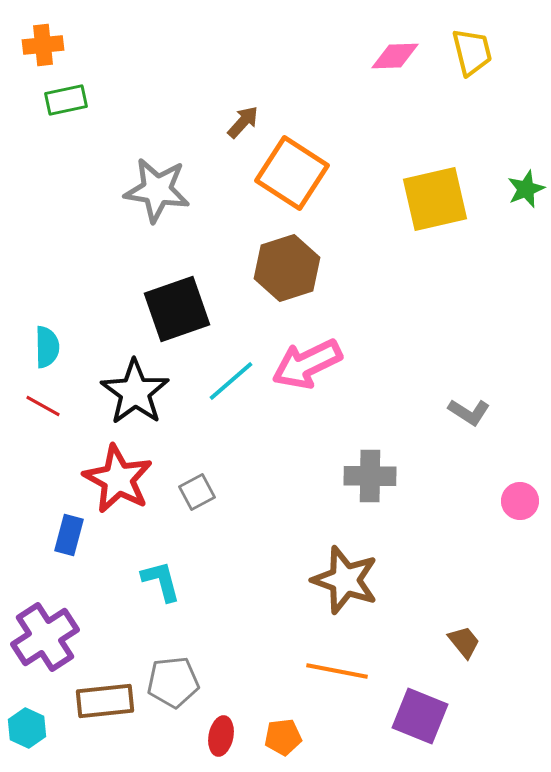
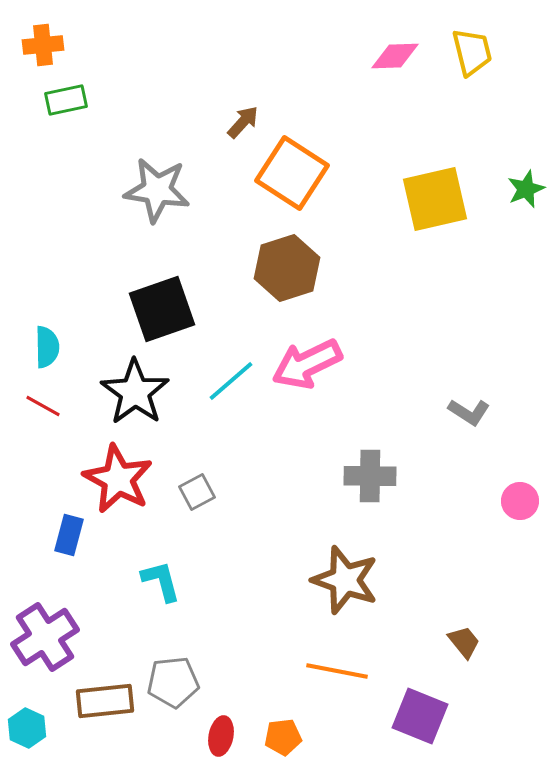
black square: moved 15 px left
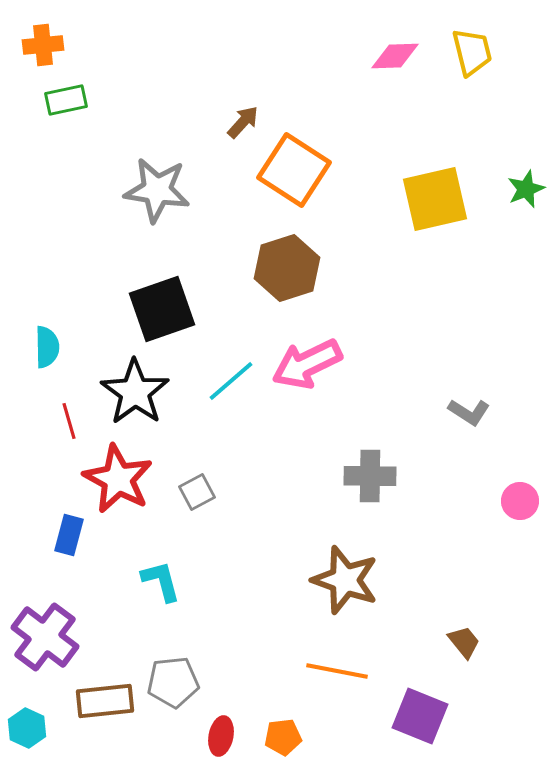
orange square: moved 2 px right, 3 px up
red line: moved 26 px right, 15 px down; rotated 45 degrees clockwise
purple cross: rotated 20 degrees counterclockwise
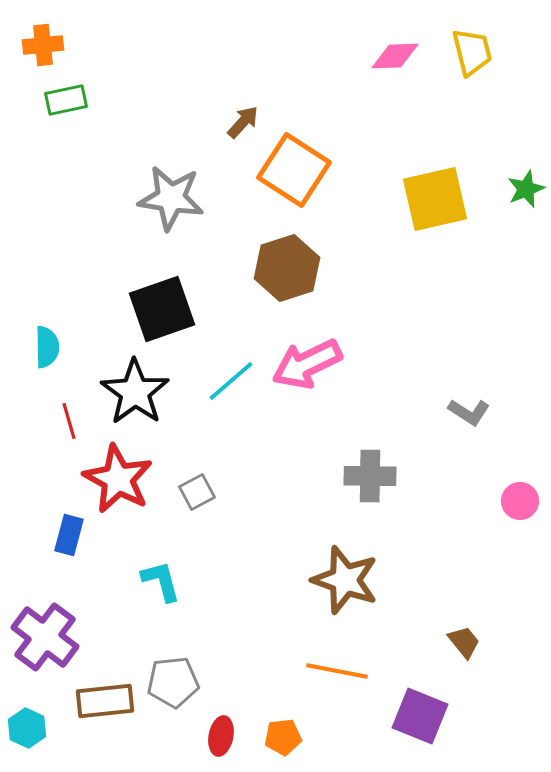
gray star: moved 14 px right, 8 px down
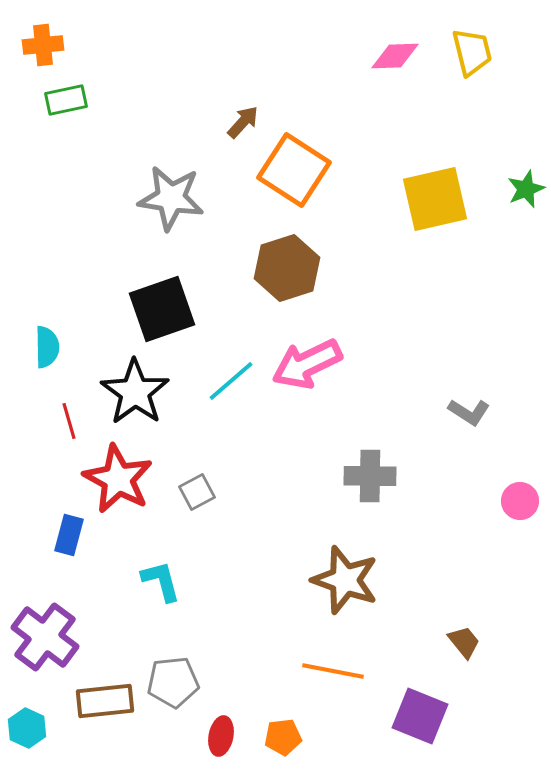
orange line: moved 4 px left
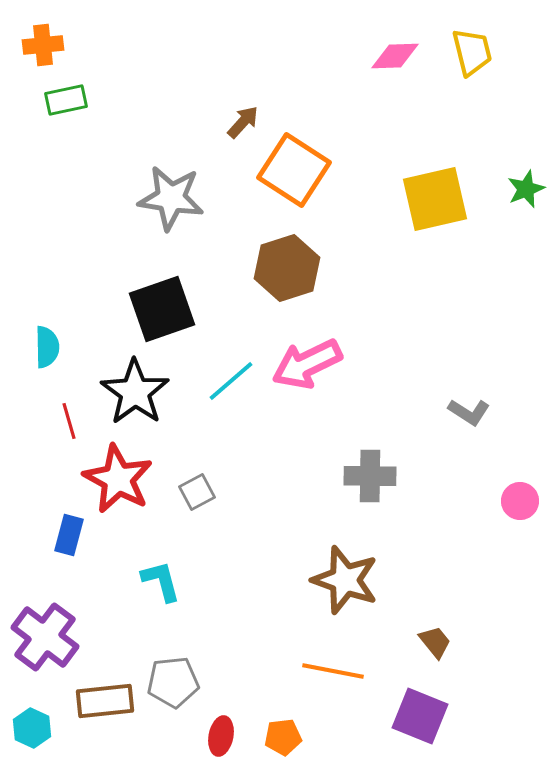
brown trapezoid: moved 29 px left
cyan hexagon: moved 5 px right
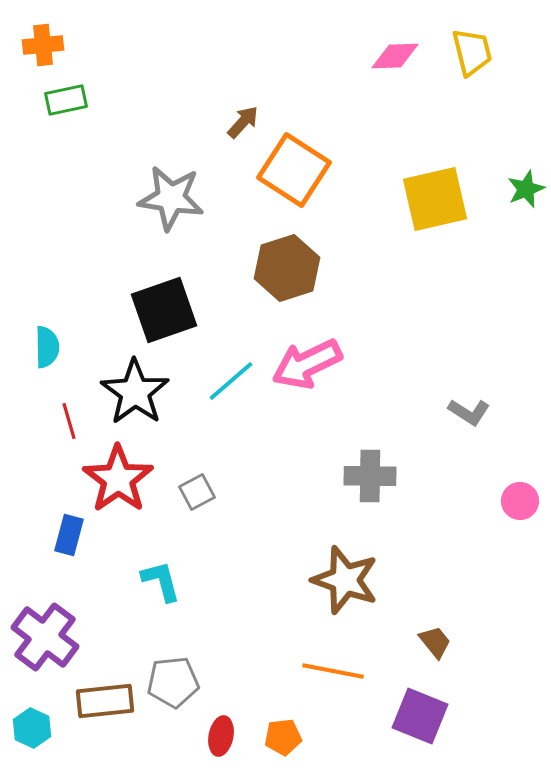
black square: moved 2 px right, 1 px down
red star: rotated 8 degrees clockwise
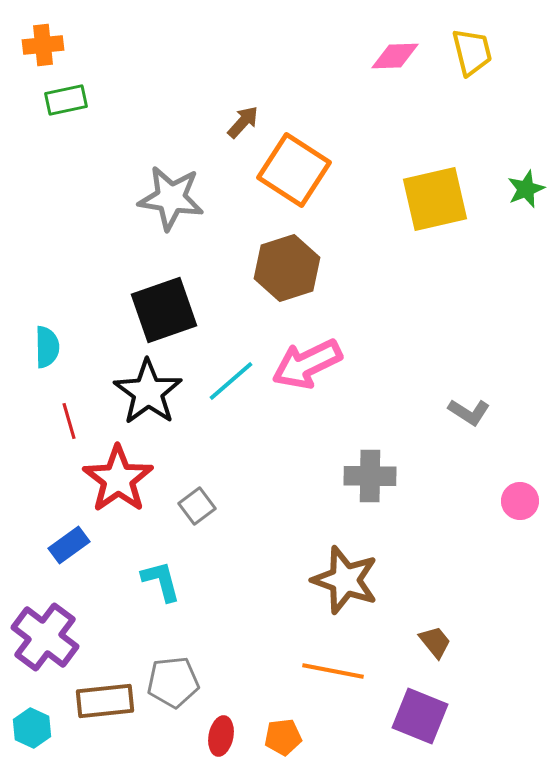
black star: moved 13 px right
gray square: moved 14 px down; rotated 9 degrees counterclockwise
blue rectangle: moved 10 px down; rotated 39 degrees clockwise
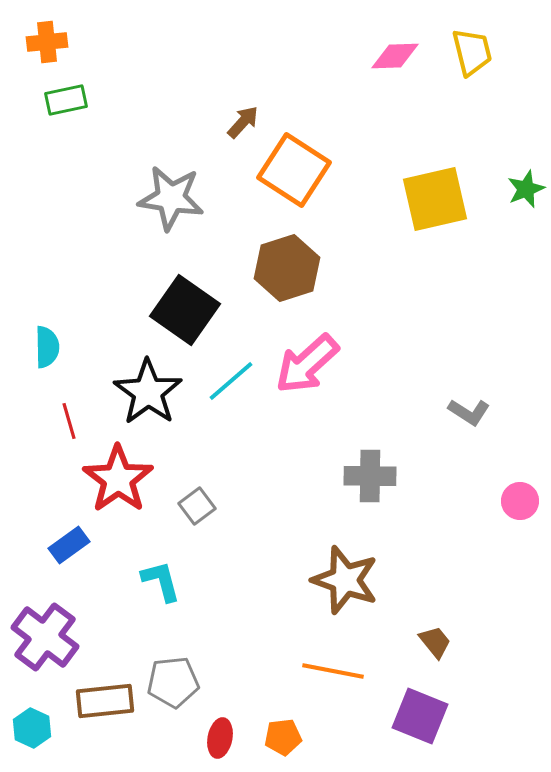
orange cross: moved 4 px right, 3 px up
black square: moved 21 px right; rotated 36 degrees counterclockwise
pink arrow: rotated 16 degrees counterclockwise
red ellipse: moved 1 px left, 2 px down
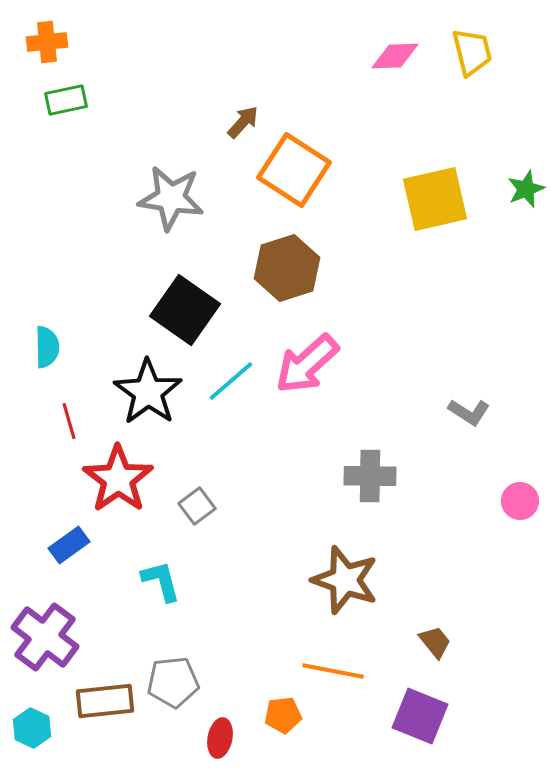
orange pentagon: moved 22 px up
